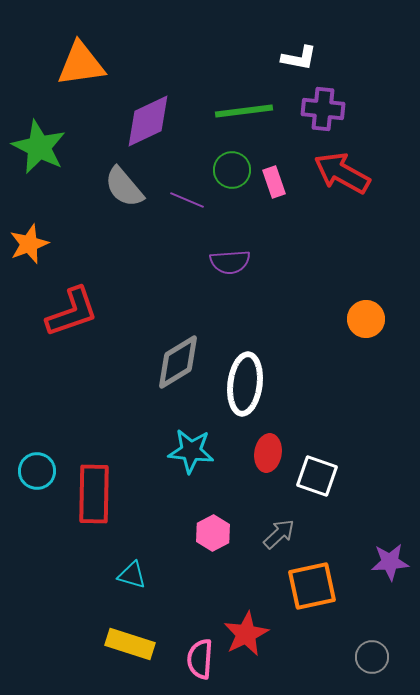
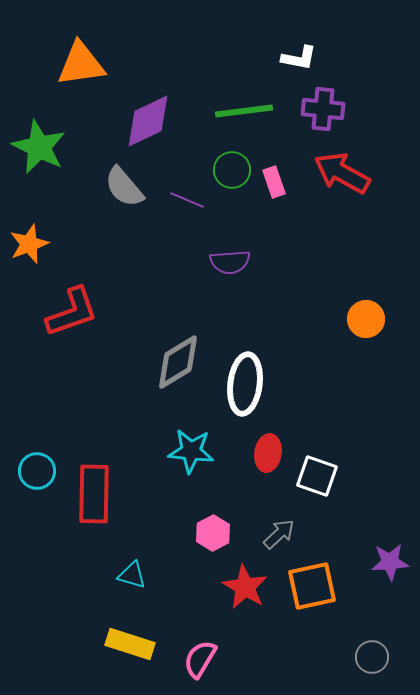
red star: moved 1 px left, 47 px up; rotated 15 degrees counterclockwise
pink semicircle: rotated 27 degrees clockwise
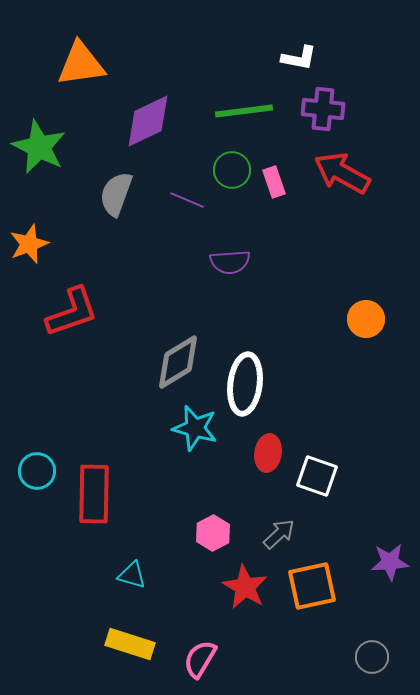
gray semicircle: moved 8 px left, 7 px down; rotated 60 degrees clockwise
cyan star: moved 4 px right, 23 px up; rotated 9 degrees clockwise
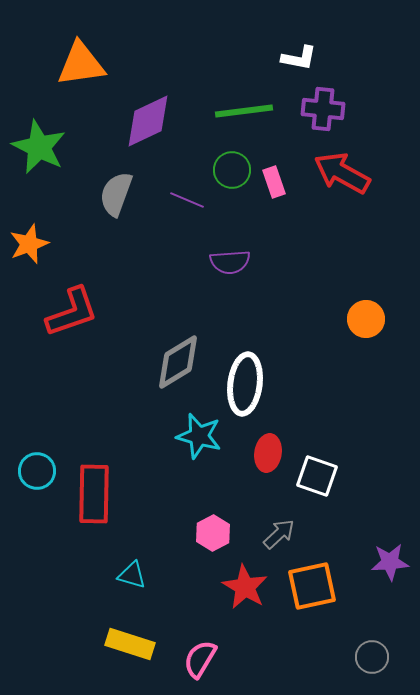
cyan star: moved 4 px right, 8 px down
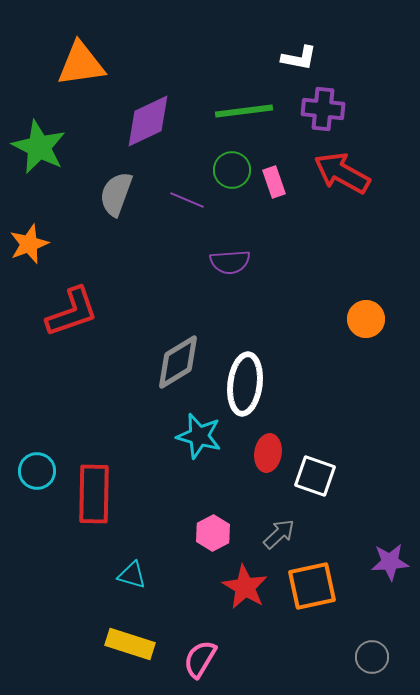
white square: moved 2 px left
